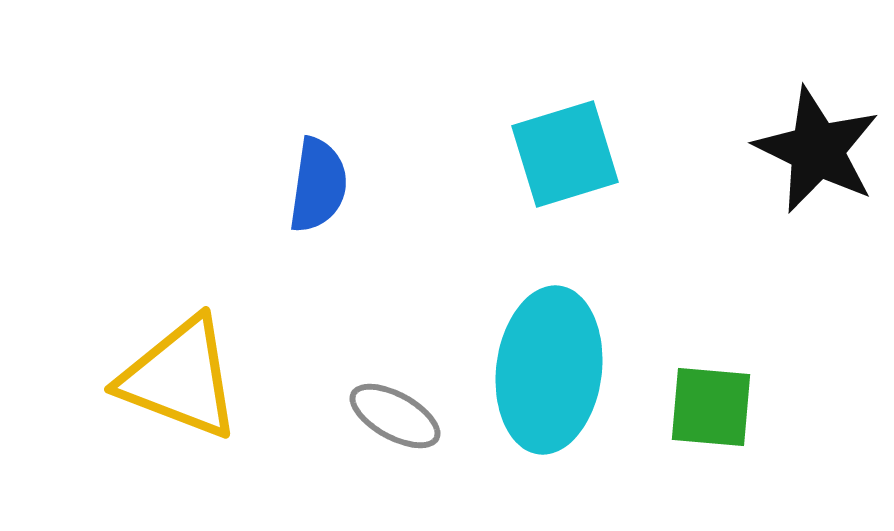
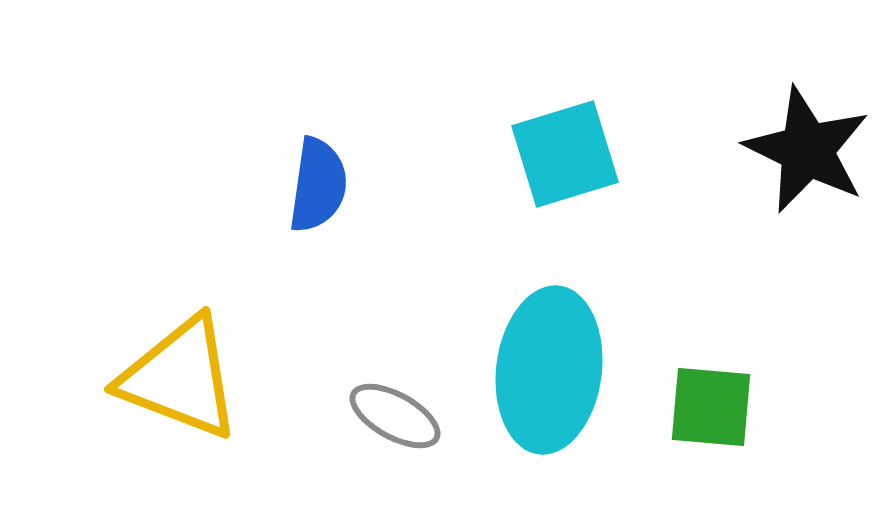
black star: moved 10 px left
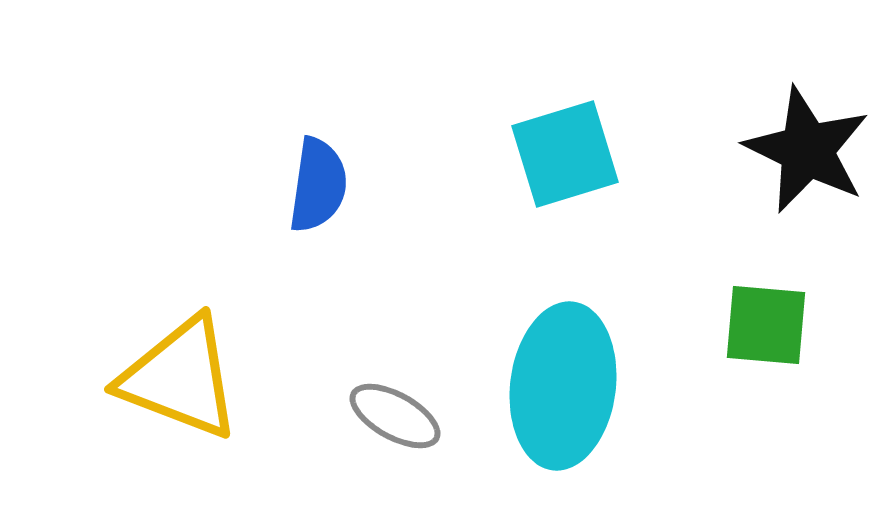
cyan ellipse: moved 14 px right, 16 px down
green square: moved 55 px right, 82 px up
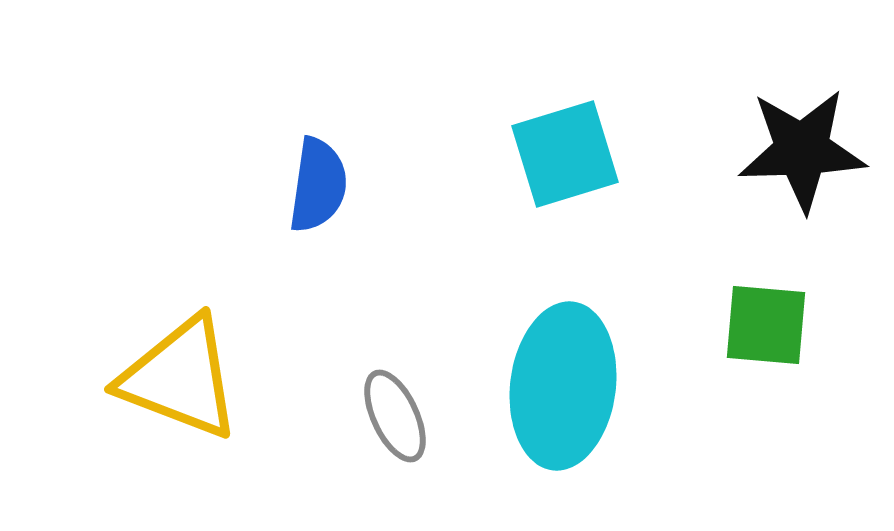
black star: moved 5 px left; rotated 28 degrees counterclockwise
gray ellipse: rotated 36 degrees clockwise
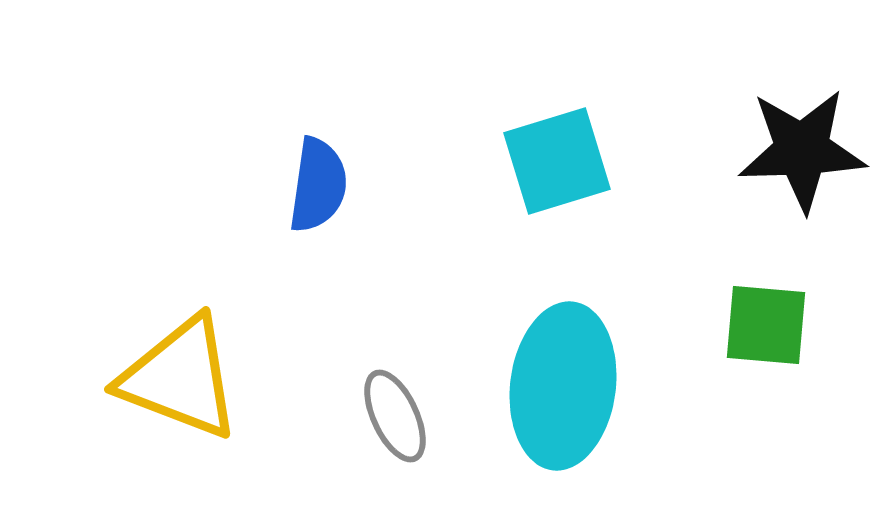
cyan square: moved 8 px left, 7 px down
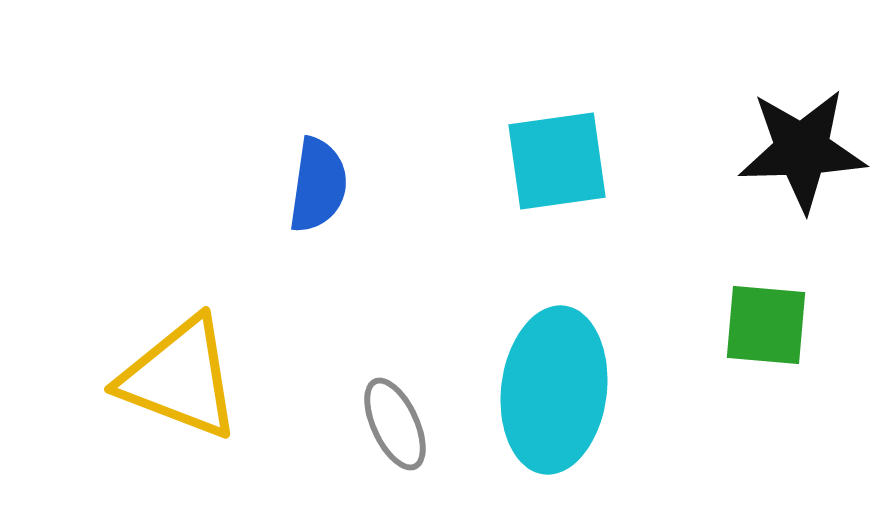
cyan square: rotated 9 degrees clockwise
cyan ellipse: moved 9 px left, 4 px down
gray ellipse: moved 8 px down
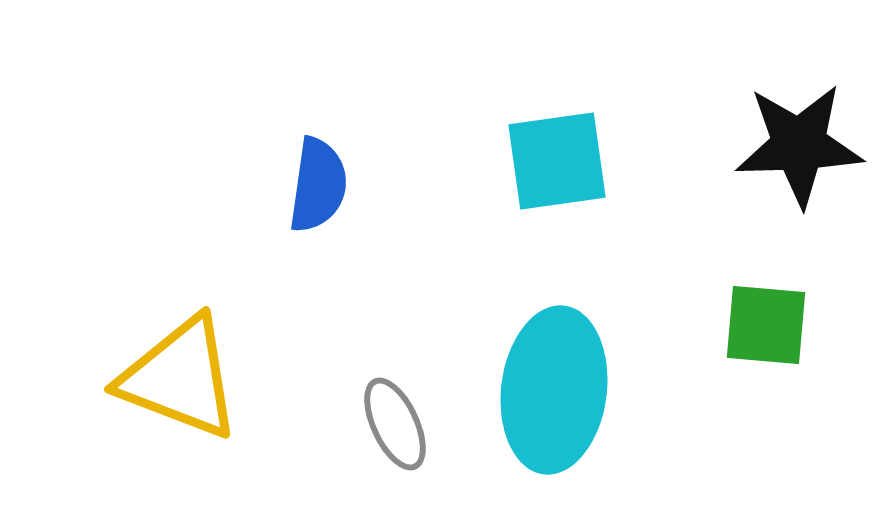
black star: moved 3 px left, 5 px up
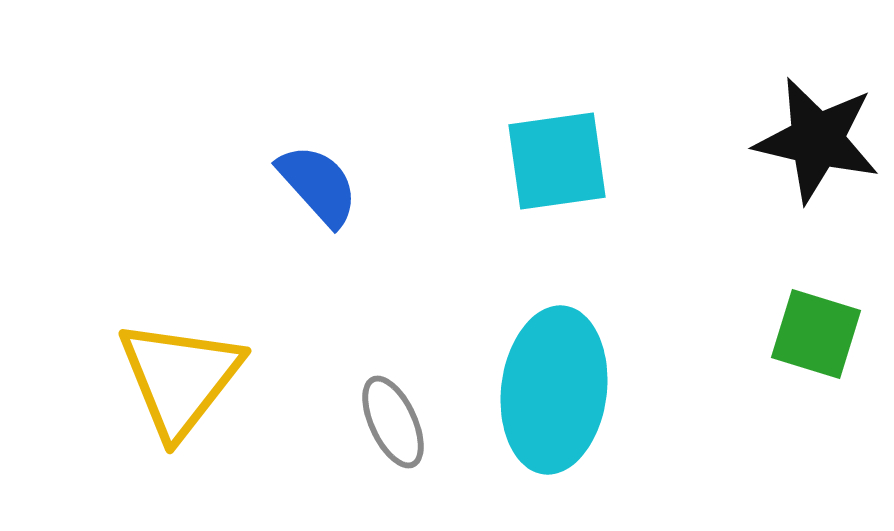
black star: moved 18 px right, 5 px up; rotated 15 degrees clockwise
blue semicircle: rotated 50 degrees counterclockwise
green square: moved 50 px right, 9 px down; rotated 12 degrees clockwise
yellow triangle: rotated 47 degrees clockwise
gray ellipse: moved 2 px left, 2 px up
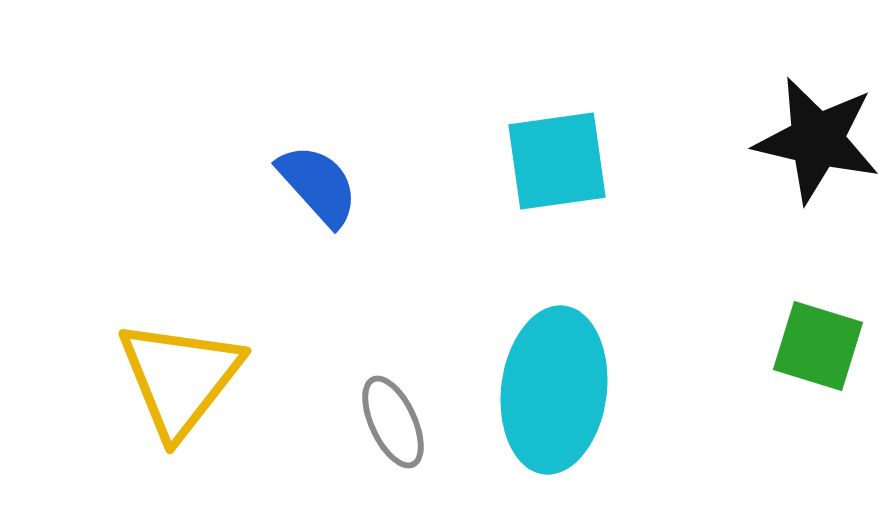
green square: moved 2 px right, 12 px down
